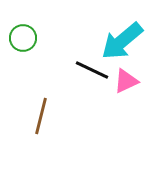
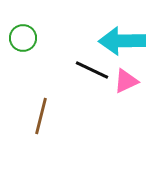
cyan arrow: rotated 39 degrees clockwise
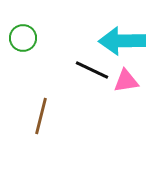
pink triangle: rotated 16 degrees clockwise
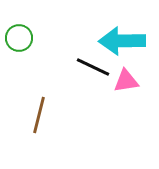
green circle: moved 4 px left
black line: moved 1 px right, 3 px up
brown line: moved 2 px left, 1 px up
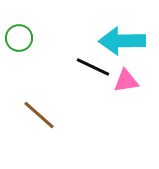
brown line: rotated 63 degrees counterclockwise
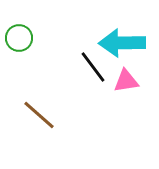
cyan arrow: moved 2 px down
black line: rotated 28 degrees clockwise
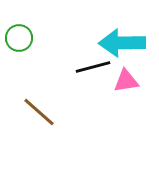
black line: rotated 68 degrees counterclockwise
brown line: moved 3 px up
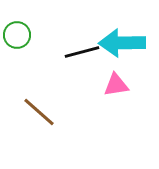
green circle: moved 2 px left, 3 px up
black line: moved 11 px left, 15 px up
pink triangle: moved 10 px left, 4 px down
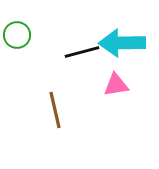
brown line: moved 16 px right, 2 px up; rotated 36 degrees clockwise
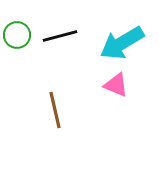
cyan arrow: rotated 30 degrees counterclockwise
black line: moved 22 px left, 16 px up
pink triangle: rotated 32 degrees clockwise
